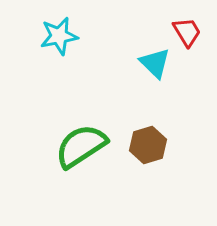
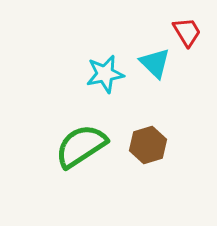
cyan star: moved 46 px right, 38 px down
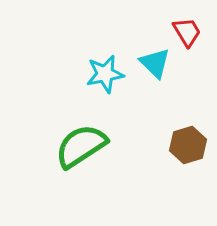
brown hexagon: moved 40 px right
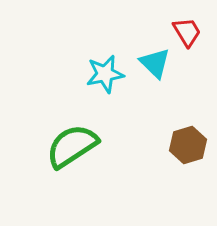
green semicircle: moved 9 px left
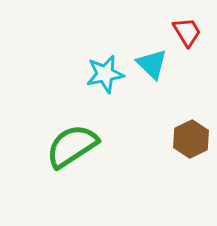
cyan triangle: moved 3 px left, 1 px down
brown hexagon: moved 3 px right, 6 px up; rotated 9 degrees counterclockwise
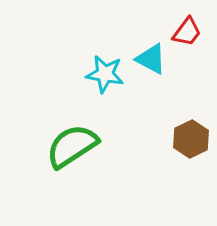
red trapezoid: rotated 68 degrees clockwise
cyan triangle: moved 1 px left, 5 px up; rotated 16 degrees counterclockwise
cyan star: rotated 21 degrees clockwise
